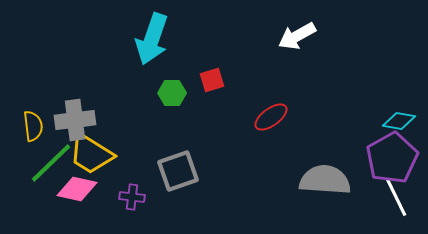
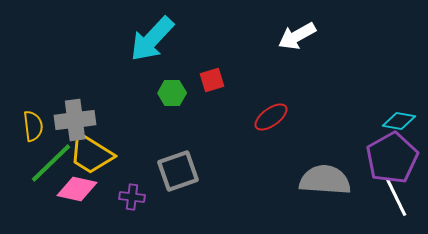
cyan arrow: rotated 24 degrees clockwise
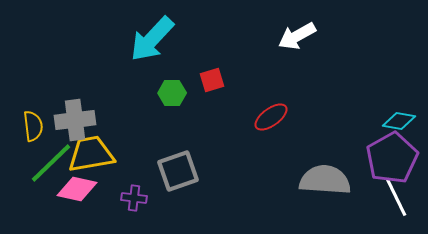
yellow trapezoid: rotated 138 degrees clockwise
purple cross: moved 2 px right, 1 px down
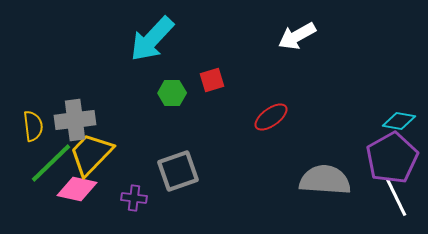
yellow trapezoid: rotated 36 degrees counterclockwise
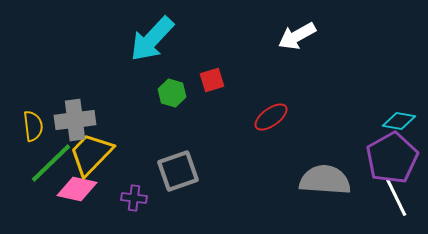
green hexagon: rotated 16 degrees clockwise
